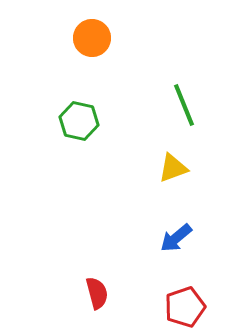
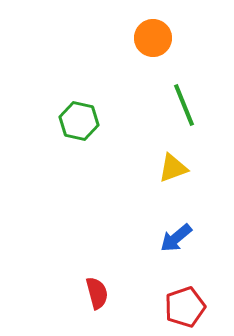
orange circle: moved 61 px right
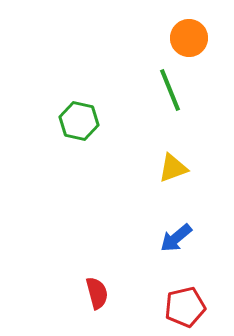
orange circle: moved 36 px right
green line: moved 14 px left, 15 px up
red pentagon: rotated 6 degrees clockwise
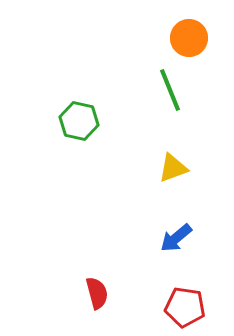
red pentagon: rotated 21 degrees clockwise
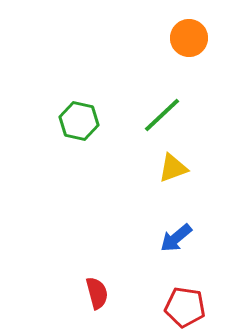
green line: moved 8 px left, 25 px down; rotated 69 degrees clockwise
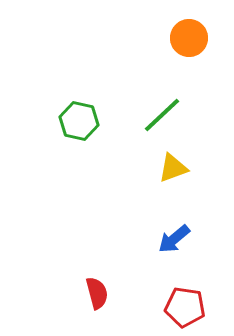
blue arrow: moved 2 px left, 1 px down
